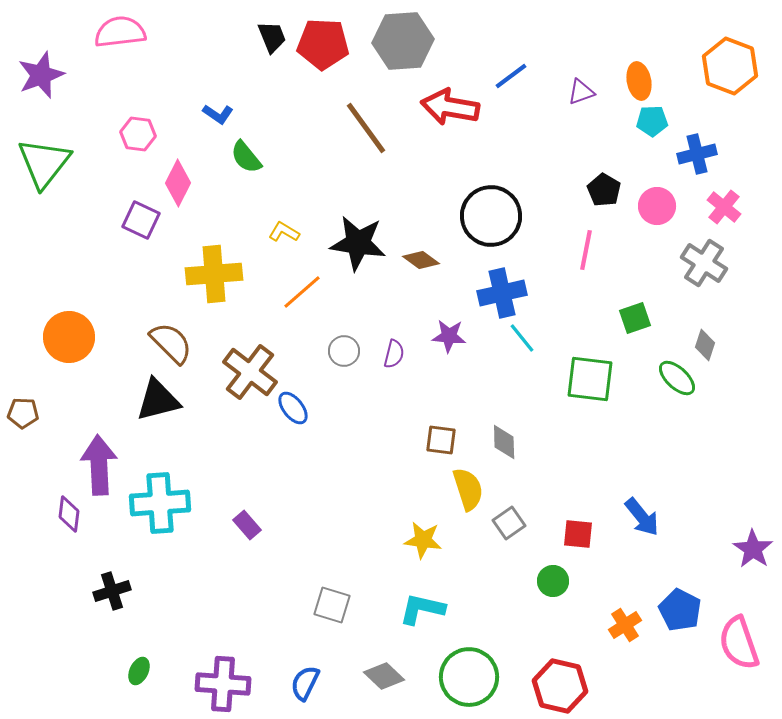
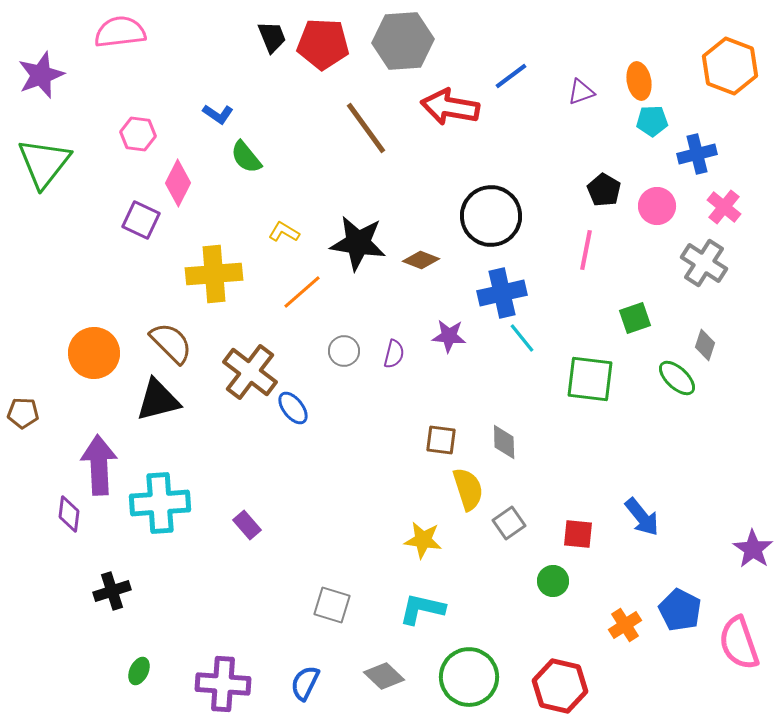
brown diamond at (421, 260): rotated 15 degrees counterclockwise
orange circle at (69, 337): moved 25 px right, 16 px down
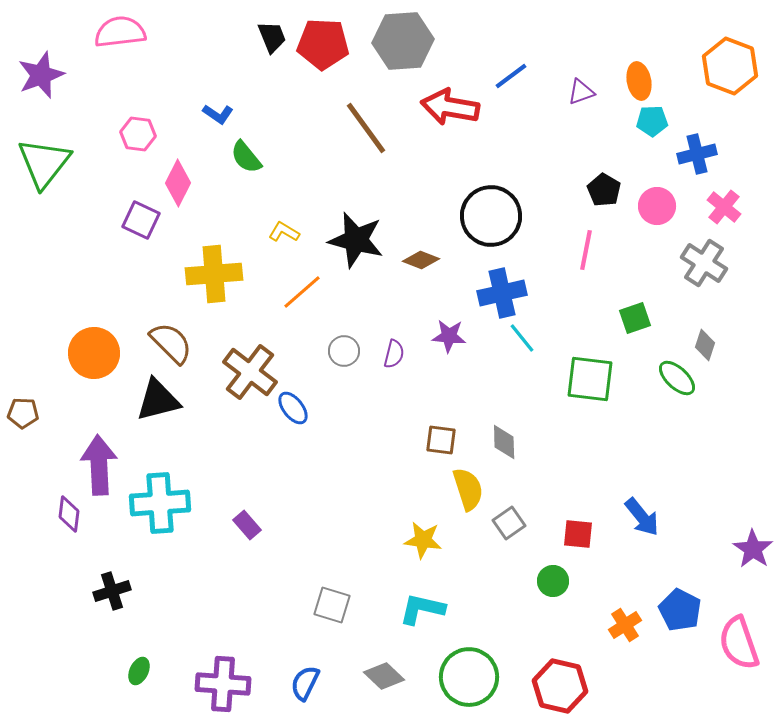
black star at (358, 243): moved 2 px left, 3 px up; rotated 6 degrees clockwise
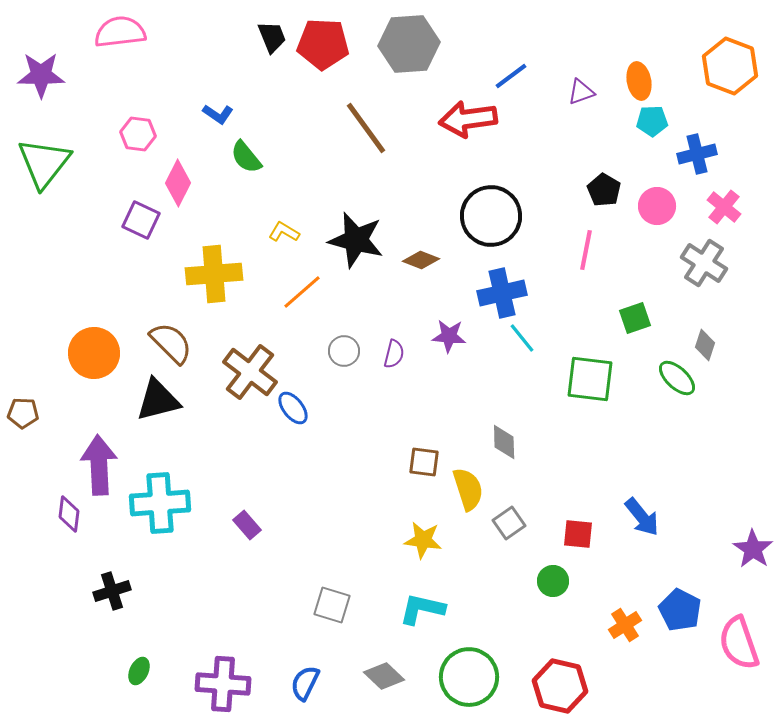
gray hexagon at (403, 41): moved 6 px right, 3 px down
purple star at (41, 75): rotated 21 degrees clockwise
red arrow at (450, 107): moved 18 px right, 12 px down; rotated 18 degrees counterclockwise
brown square at (441, 440): moved 17 px left, 22 px down
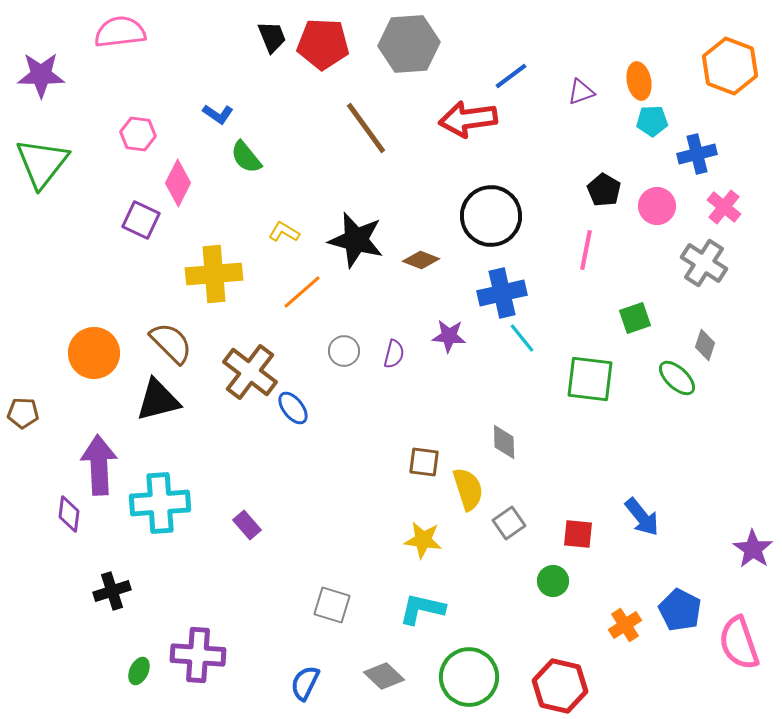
green triangle at (44, 163): moved 2 px left
purple cross at (223, 684): moved 25 px left, 29 px up
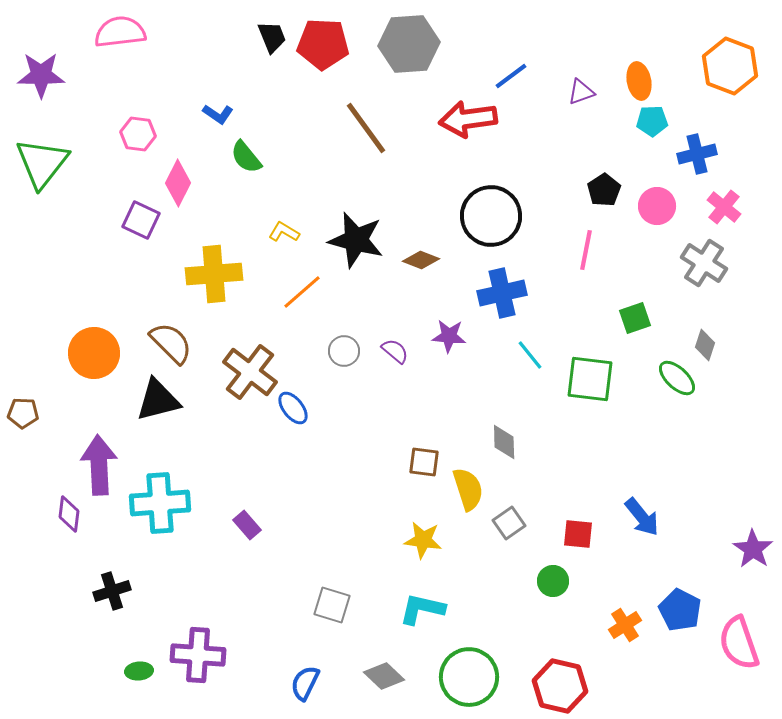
black pentagon at (604, 190): rotated 8 degrees clockwise
cyan line at (522, 338): moved 8 px right, 17 px down
purple semicircle at (394, 354): moved 1 px right, 3 px up; rotated 64 degrees counterclockwise
green ellipse at (139, 671): rotated 60 degrees clockwise
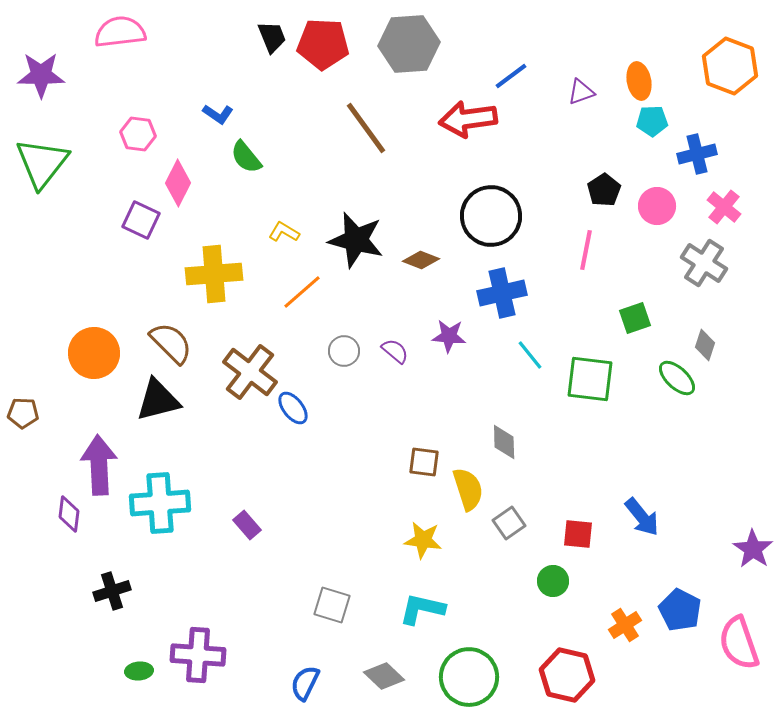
red hexagon at (560, 686): moved 7 px right, 11 px up
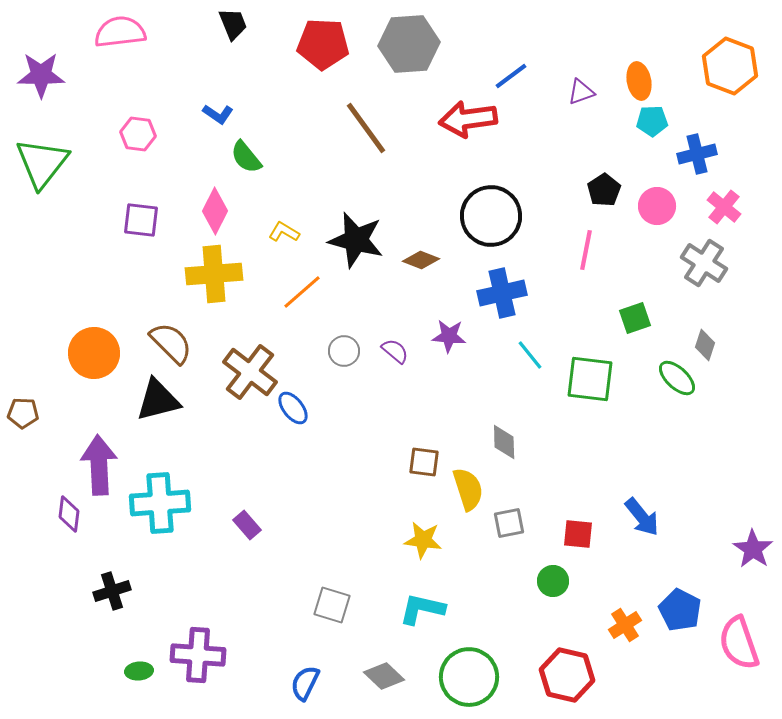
black trapezoid at (272, 37): moved 39 px left, 13 px up
pink diamond at (178, 183): moved 37 px right, 28 px down
purple square at (141, 220): rotated 18 degrees counterclockwise
gray square at (509, 523): rotated 24 degrees clockwise
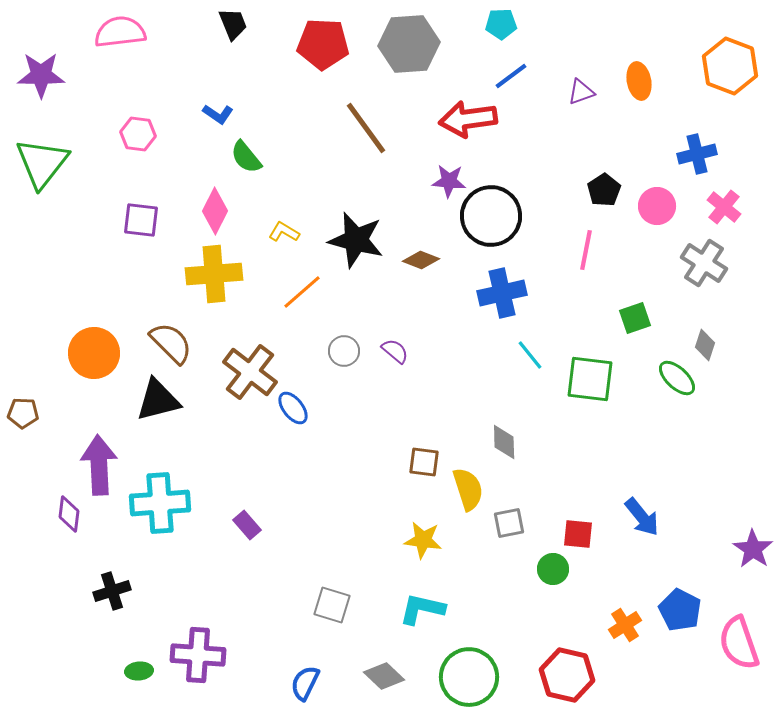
cyan pentagon at (652, 121): moved 151 px left, 97 px up
purple star at (449, 336): moved 155 px up
green circle at (553, 581): moved 12 px up
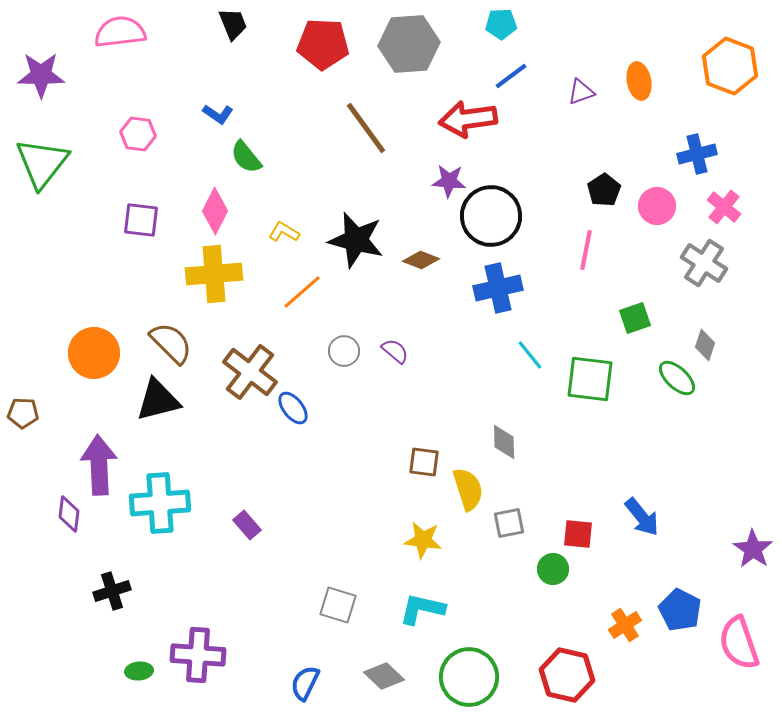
blue cross at (502, 293): moved 4 px left, 5 px up
gray square at (332, 605): moved 6 px right
